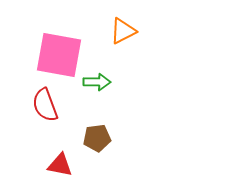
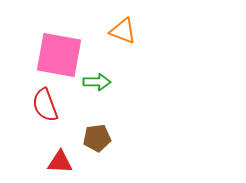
orange triangle: rotated 48 degrees clockwise
red triangle: moved 3 px up; rotated 8 degrees counterclockwise
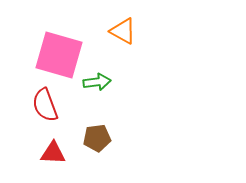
orange triangle: rotated 8 degrees clockwise
pink square: rotated 6 degrees clockwise
green arrow: rotated 8 degrees counterclockwise
red triangle: moved 7 px left, 9 px up
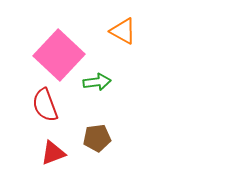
pink square: rotated 27 degrees clockwise
red triangle: rotated 24 degrees counterclockwise
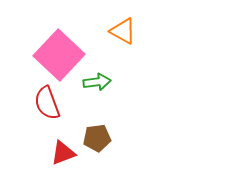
red semicircle: moved 2 px right, 2 px up
red triangle: moved 10 px right
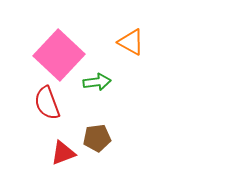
orange triangle: moved 8 px right, 11 px down
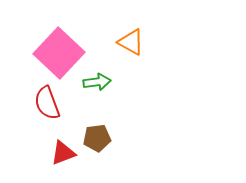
pink square: moved 2 px up
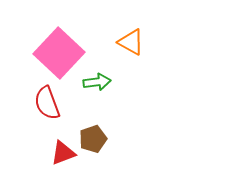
brown pentagon: moved 4 px left, 1 px down; rotated 12 degrees counterclockwise
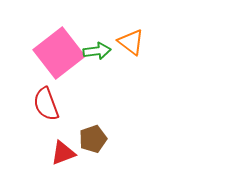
orange triangle: rotated 8 degrees clockwise
pink square: rotated 9 degrees clockwise
green arrow: moved 31 px up
red semicircle: moved 1 px left, 1 px down
